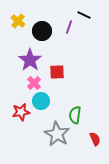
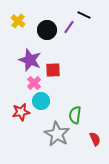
purple line: rotated 16 degrees clockwise
black circle: moved 5 px right, 1 px up
purple star: rotated 15 degrees counterclockwise
red square: moved 4 px left, 2 px up
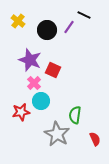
red square: rotated 28 degrees clockwise
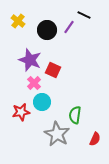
cyan circle: moved 1 px right, 1 px down
red semicircle: rotated 48 degrees clockwise
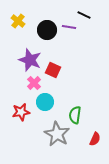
purple line: rotated 64 degrees clockwise
cyan circle: moved 3 px right
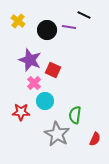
cyan circle: moved 1 px up
red star: rotated 12 degrees clockwise
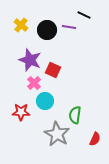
yellow cross: moved 3 px right, 4 px down
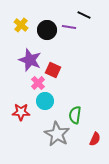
pink cross: moved 4 px right
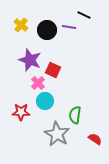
red semicircle: rotated 80 degrees counterclockwise
